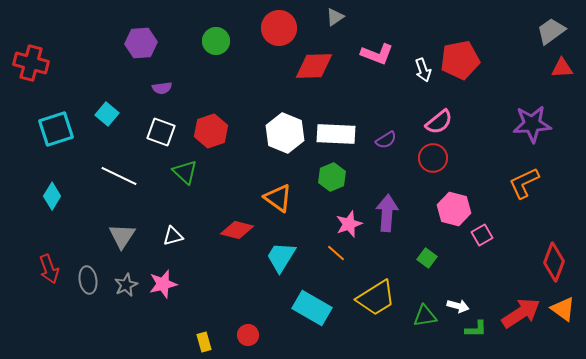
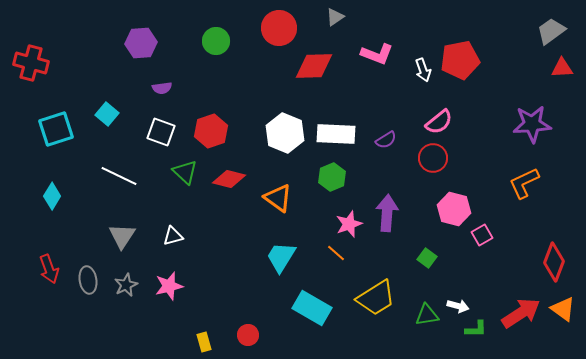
red diamond at (237, 230): moved 8 px left, 51 px up
pink star at (163, 284): moved 6 px right, 2 px down
green triangle at (425, 316): moved 2 px right, 1 px up
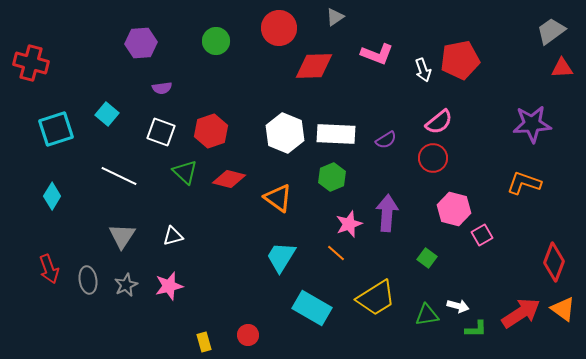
orange L-shape at (524, 183): rotated 44 degrees clockwise
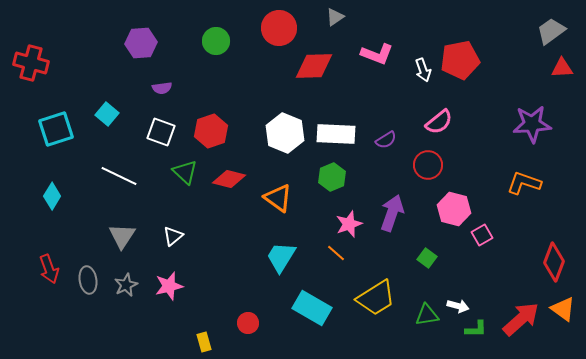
red circle at (433, 158): moved 5 px left, 7 px down
purple arrow at (387, 213): moved 5 px right; rotated 15 degrees clockwise
white triangle at (173, 236): rotated 25 degrees counterclockwise
red arrow at (521, 313): moved 6 px down; rotated 9 degrees counterclockwise
red circle at (248, 335): moved 12 px up
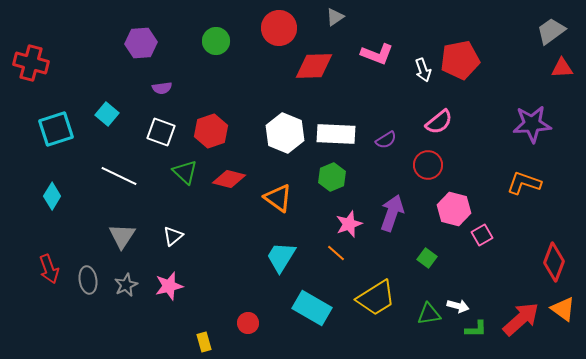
green triangle at (427, 315): moved 2 px right, 1 px up
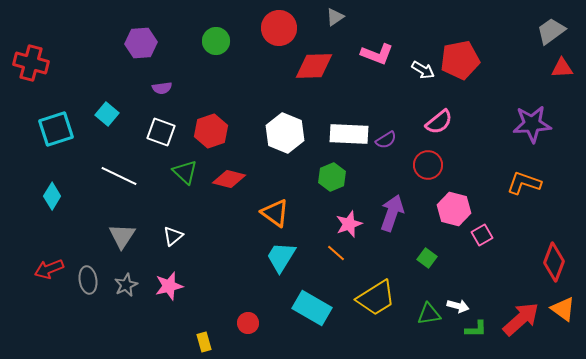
white arrow at (423, 70): rotated 40 degrees counterclockwise
white rectangle at (336, 134): moved 13 px right
orange triangle at (278, 198): moved 3 px left, 15 px down
red arrow at (49, 269): rotated 88 degrees clockwise
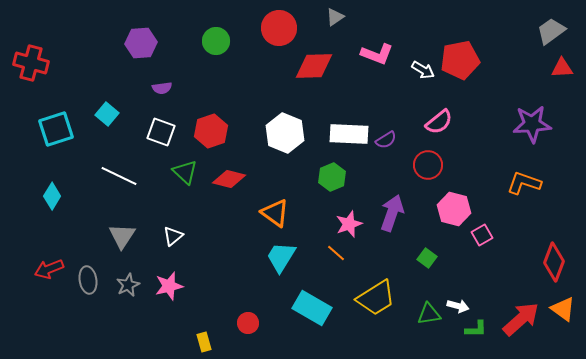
gray star at (126, 285): moved 2 px right
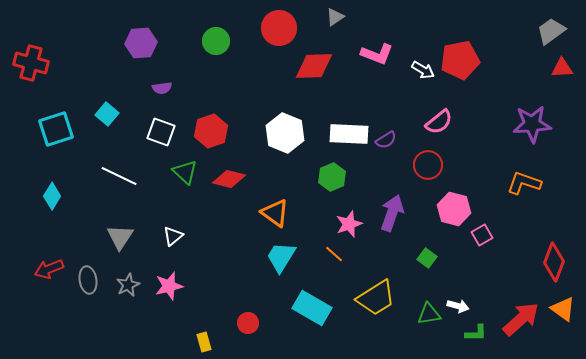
gray triangle at (122, 236): moved 2 px left, 1 px down
orange line at (336, 253): moved 2 px left, 1 px down
green L-shape at (476, 329): moved 4 px down
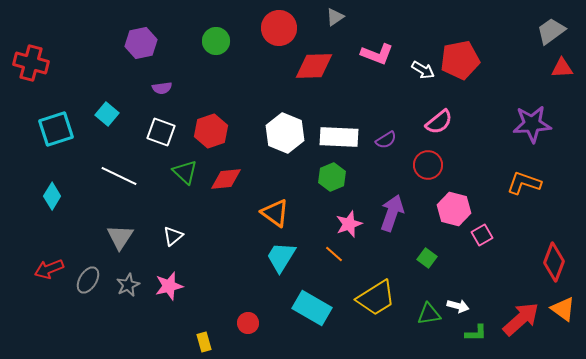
purple hexagon at (141, 43): rotated 8 degrees counterclockwise
white rectangle at (349, 134): moved 10 px left, 3 px down
red diamond at (229, 179): moved 3 px left; rotated 20 degrees counterclockwise
gray ellipse at (88, 280): rotated 40 degrees clockwise
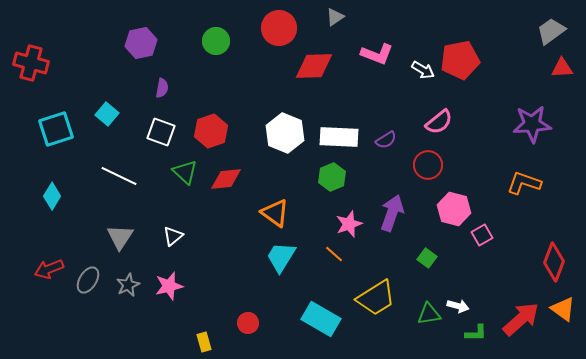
purple semicircle at (162, 88): rotated 72 degrees counterclockwise
cyan rectangle at (312, 308): moved 9 px right, 11 px down
